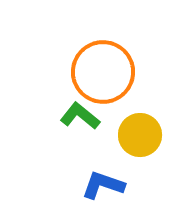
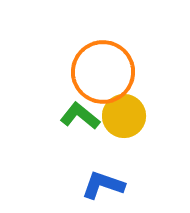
yellow circle: moved 16 px left, 19 px up
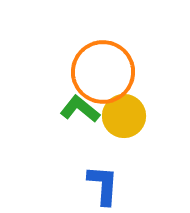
green L-shape: moved 7 px up
blue L-shape: rotated 75 degrees clockwise
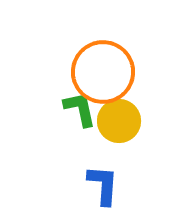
green L-shape: rotated 39 degrees clockwise
yellow circle: moved 5 px left, 5 px down
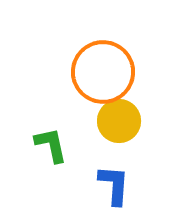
green L-shape: moved 29 px left, 36 px down
blue L-shape: moved 11 px right
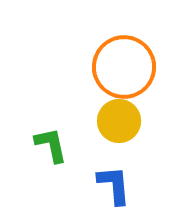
orange circle: moved 21 px right, 5 px up
blue L-shape: rotated 9 degrees counterclockwise
